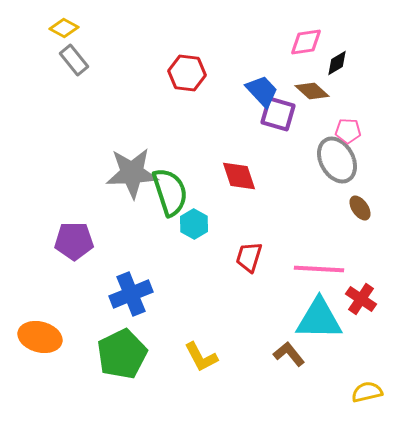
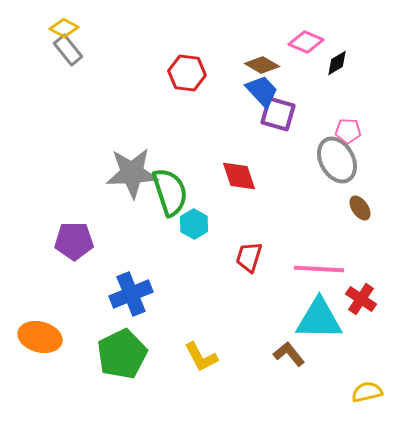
pink diamond: rotated 32 degrees clockwise
gray rectangle: moved 6 px left, 10 px up
brown diamond: moved 50 px left, 26 px up; rotated 12 degrees counterclockwise
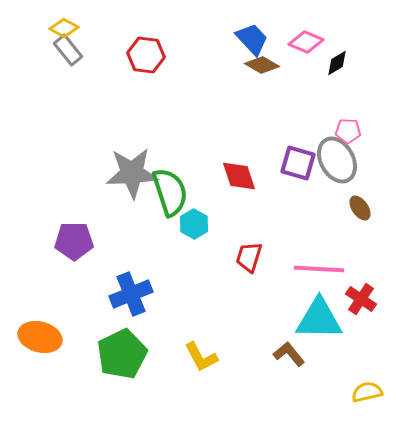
red hexagon: moved 41 px left, 18 px up
blue trapezoid: moved 10 px left, 52 px up
purple square: moved 20 px right, 49 px down
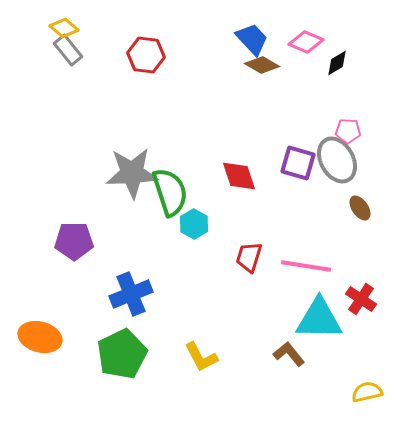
yellow diamond: rotated 12 degrees clockwise
pink line: moved 13 px left, 3 px up; rotated 6 degrees clockwise
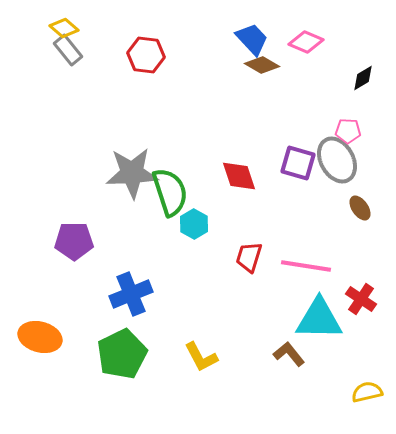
black diamond: moved 26 px right, 15 px down
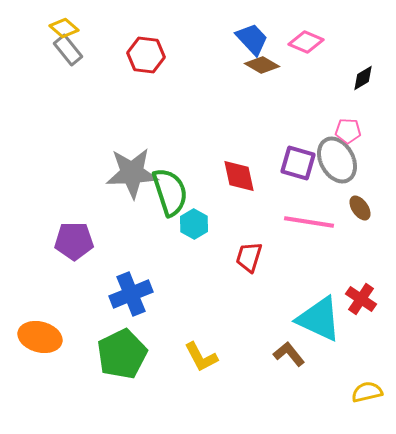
red diamond: rotated 6 degrees clockwise
pink line: moved 3 px right, 44 px up
cyan triangle: rotated 24 degrees clockwise
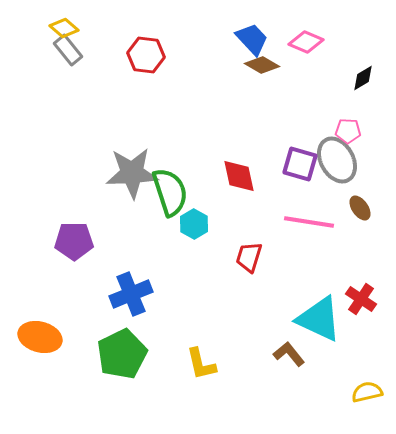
purple square: moved 2 px right, 1 px down
yellow L-shape: moved 7 px down; rotated 15 degrees clockwise
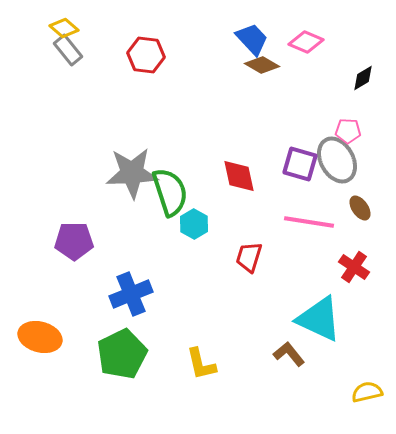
red cross: moved 7 px left, 32 px up
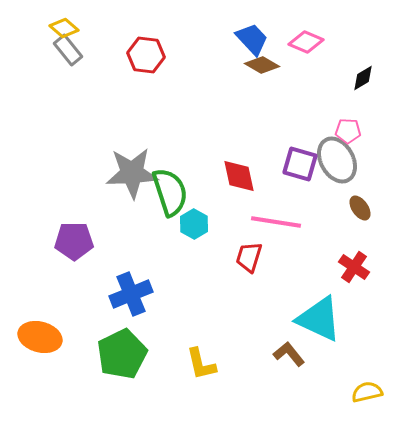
pink line: moved 33 px left
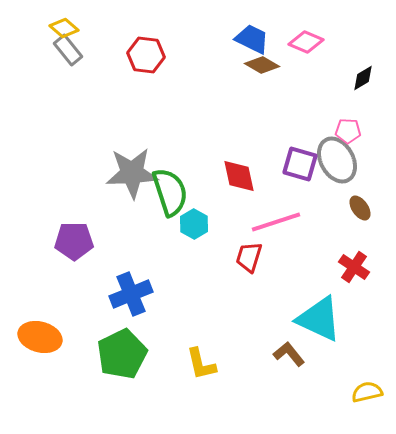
blue trapezoid: rotated 21 degrees counterclockwise
pink line: rotated 27 degrees counterclockwise
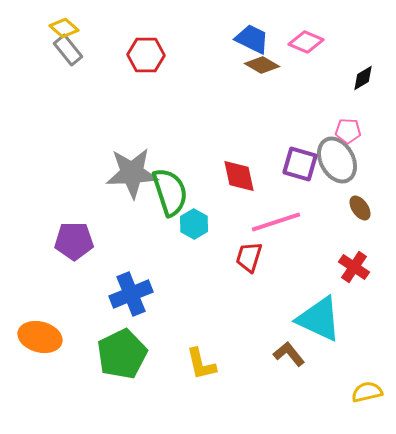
red hexagon: rotated 6 degrees counterclockwise
